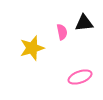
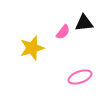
pink semicircle: moved 1 px right; rotated 49 degrees clockwise
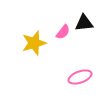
yellow star: moved 2 px right, 5 px up
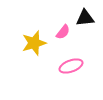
black triangle: moved 1 px right, 5 px up
pink ellipse: moved 9 px left, 11 px up
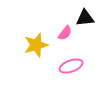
pink semicircle: moved 2 px right, 1 px down
yellow star: moved 2 px right, 2 px down
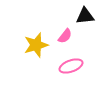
black triangle: moved 2 px up
pink semicircle: moved 3 px down
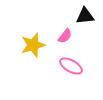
yellow star: moved 3 px left
pink ellipse: rotated 50 degrees clockwise
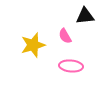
pink semicircle: rotated 112 degrees clockwise
pink ellipse: rotated 25 degrees counterclockwise
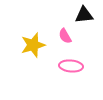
black triangle: moved 1 px left, 1 px up
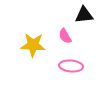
yellow star: rotated 20 degrees clockwise
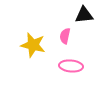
pink semicircle: rotated 42 degrees clockwise
yellow star: rotated 10 degrees clockwise
